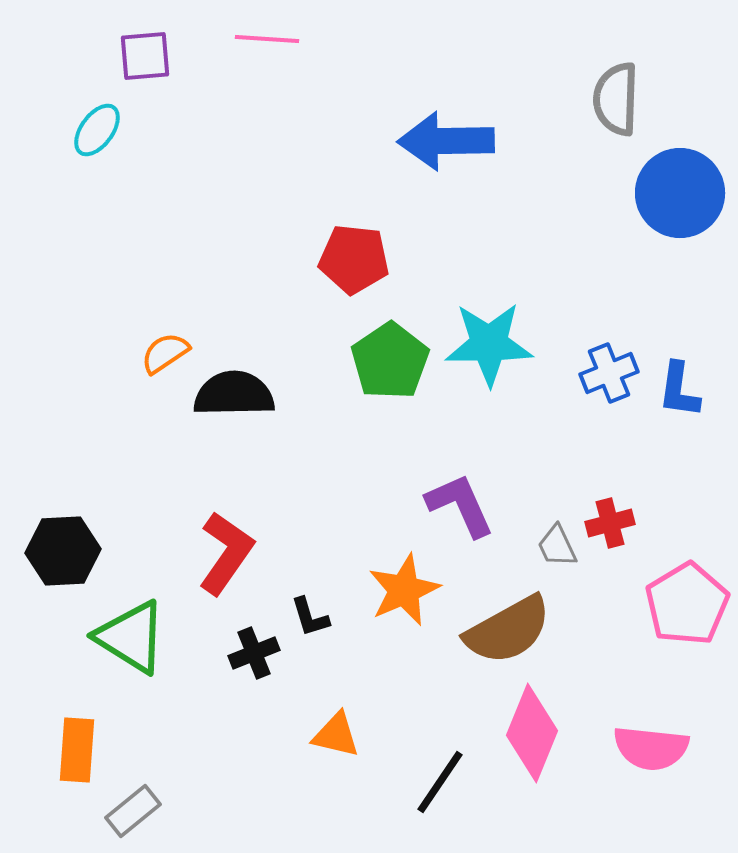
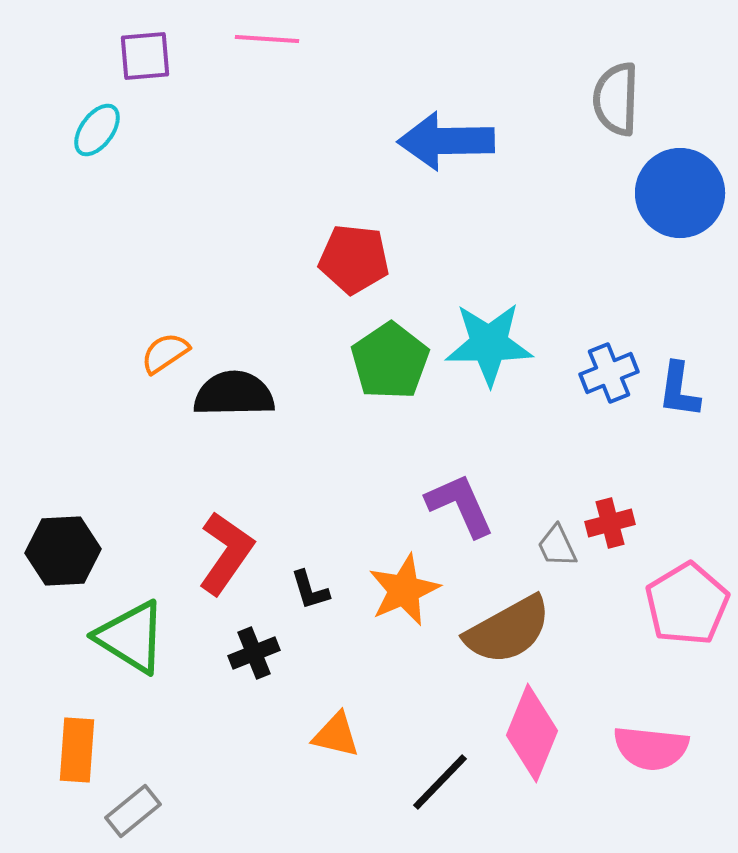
black L-shape: moved 27 px up
black line: rotated 10 degrees clockwise
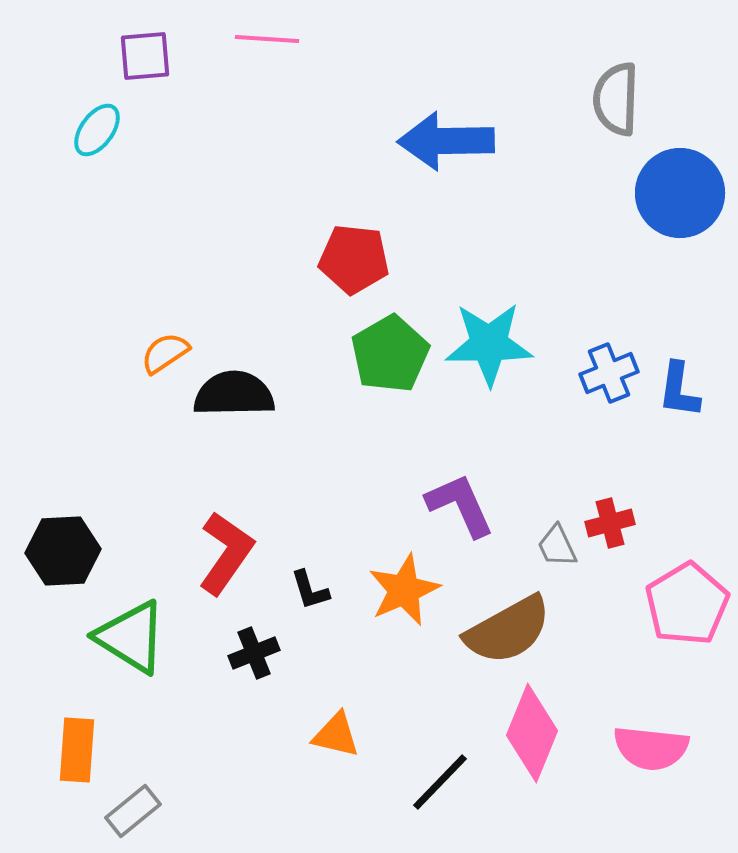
green pentagon: moved 7 px up; rotated 4 degrees clockwise
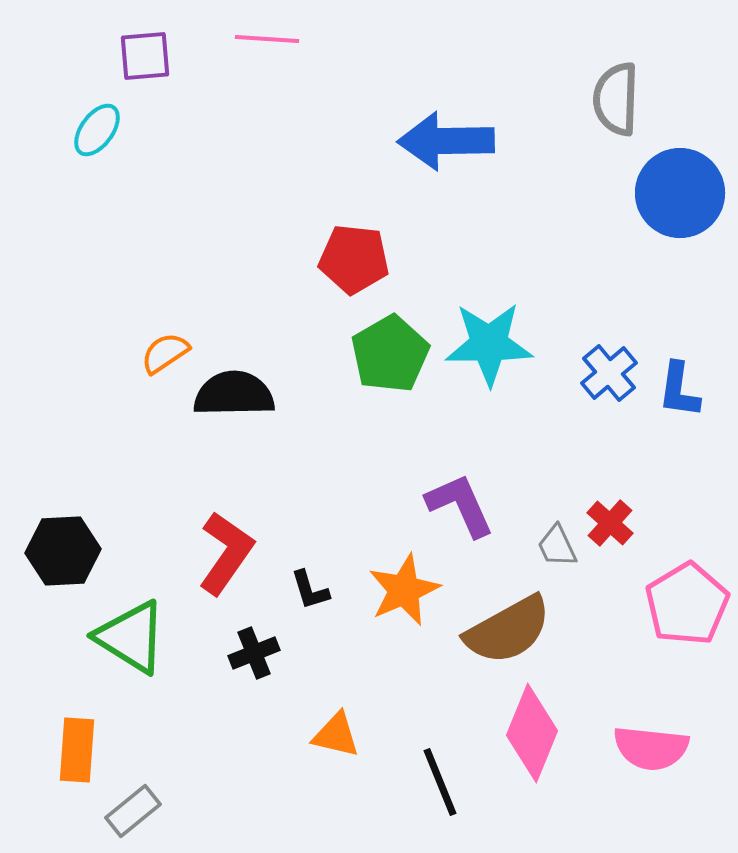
blue cross: rotated 18 degrees counterclockwise
red cross: rotated 33 degrees counterclockwise
black line: rotated 66 degrees counterclockwise
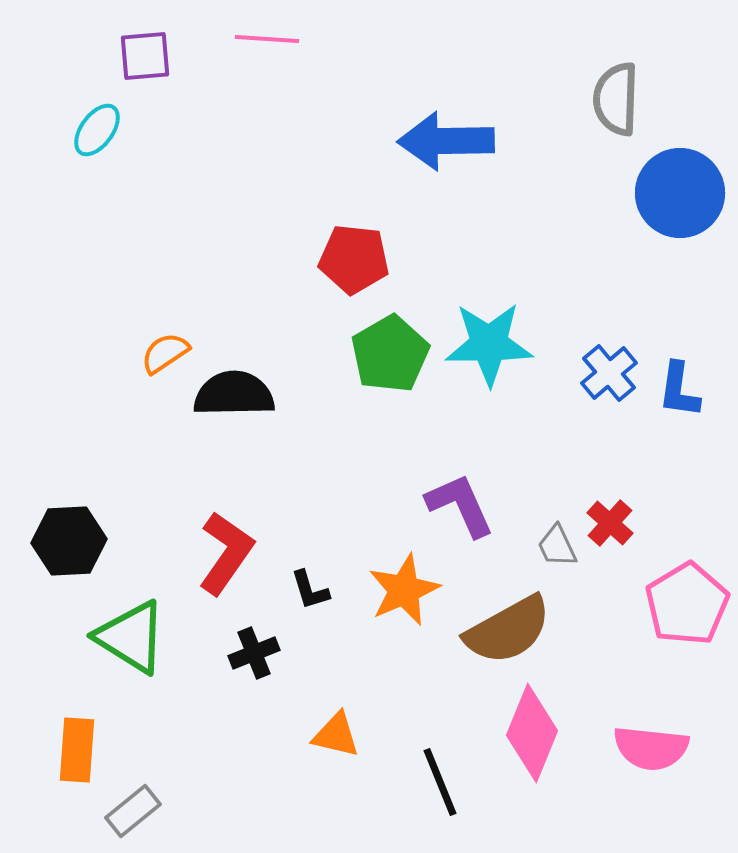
black hexagon: moved 6 px right, 10 px up
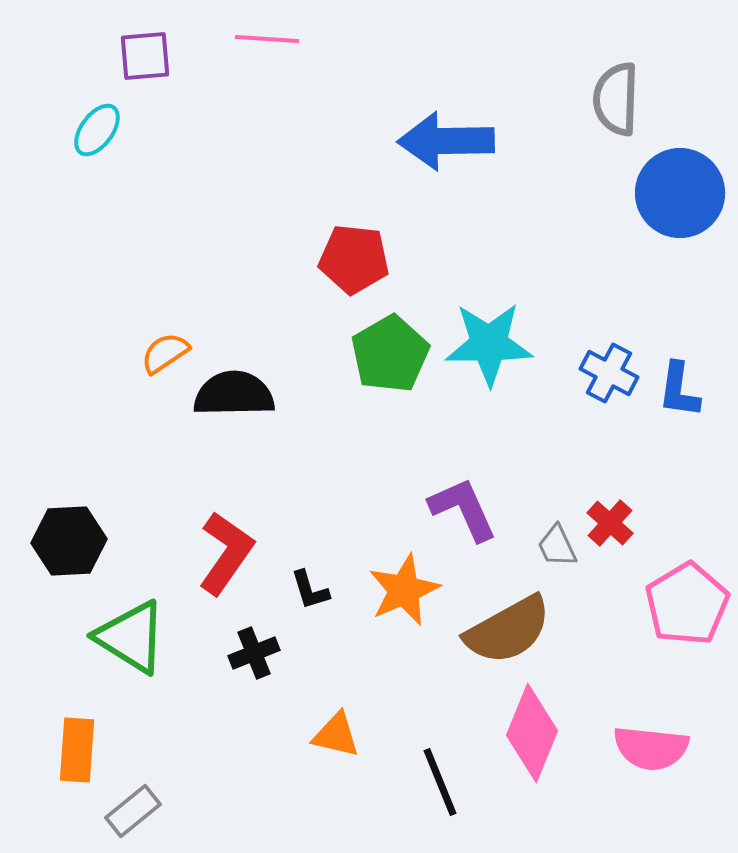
blue cross: rotated 22 degrees counterclockwise
purple L-shape: moved 3 px right, 4 px down
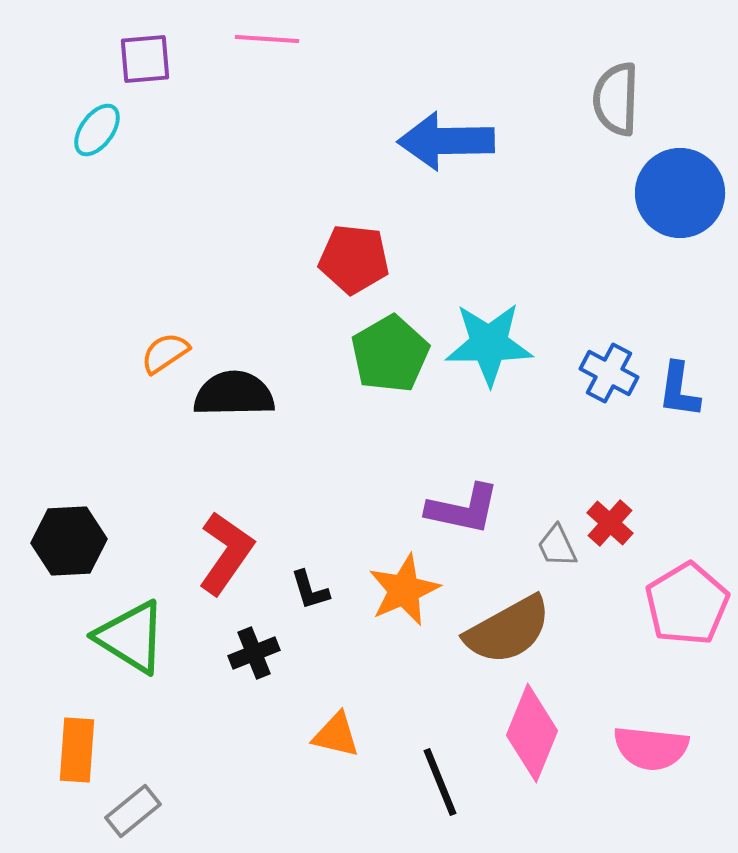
purple square: moved 3 px down
purple L-shape: rotated 126 degrees clockwise
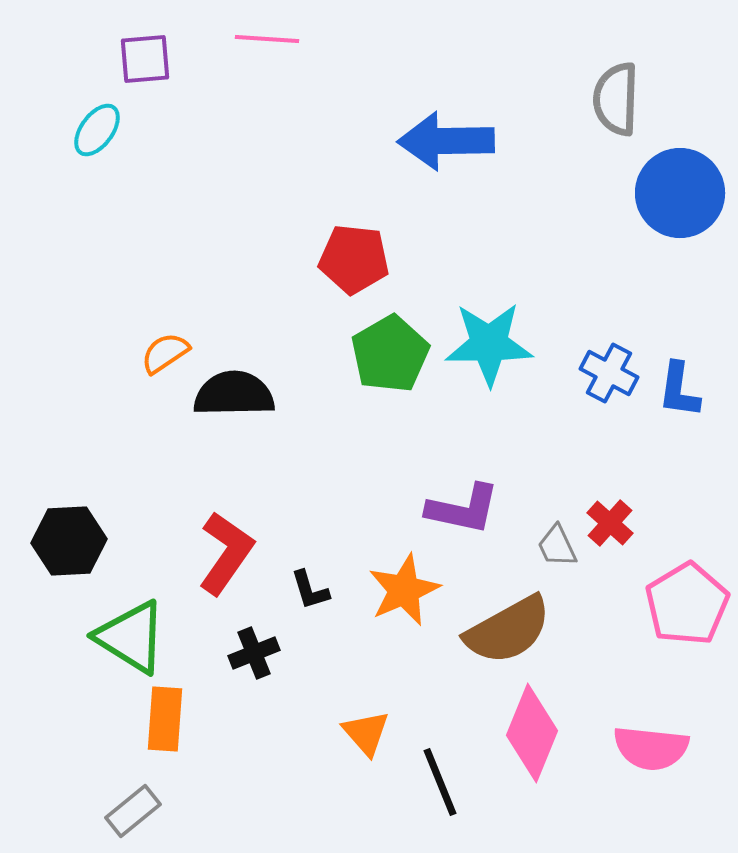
orange triangle: moved 30 px right, 2 px up; rotated 36 degrees clockwise
orange rectangle: moved 88 px right, 31 px up
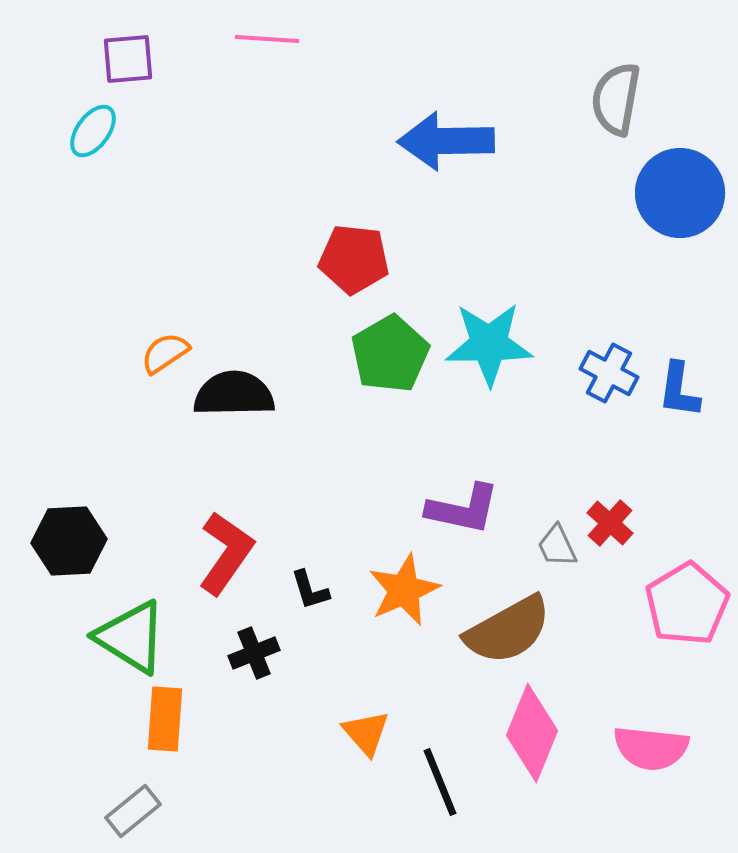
purple square: moved 17 px left
gray semicircle: rotated 8 degrees clockwise
cyan ellipse: moved 4 px left, 1 px down
